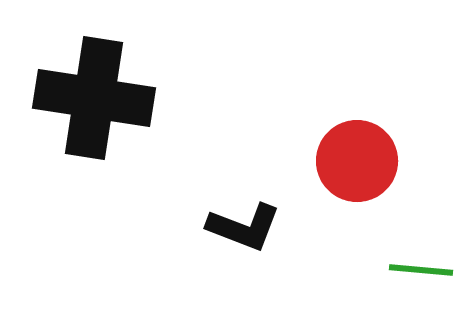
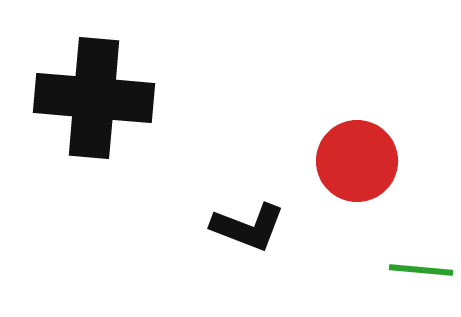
black cross: rotated 4 degrees counterclockwise
black L-shape: moved 4 px right
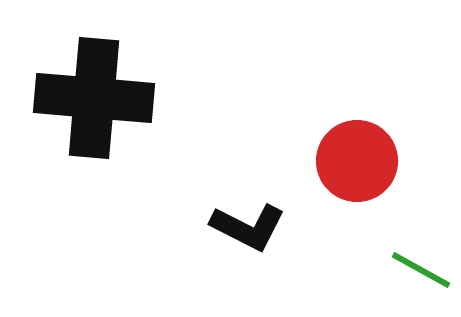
black L-shape: rotated 6 degrees clockwise
green line: rotated 24 degrees clockwise
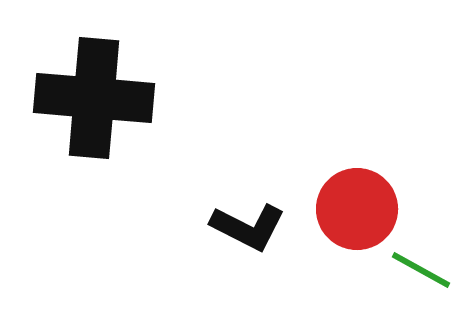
red circle: moved 48 px down
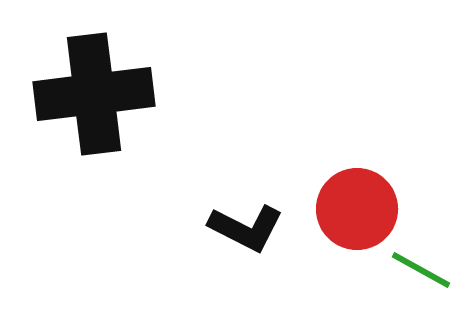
black cross: moved 4 px up; rotated 12 degrees counterclockwise
black L-shape: moved 2 px left, 1 px down
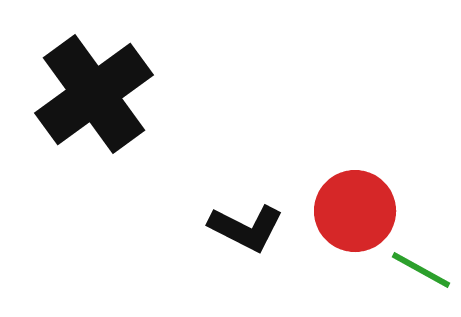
black cross: rotated 29 degrees counterclockwise
red circle: moved 2 px left, 2 px down
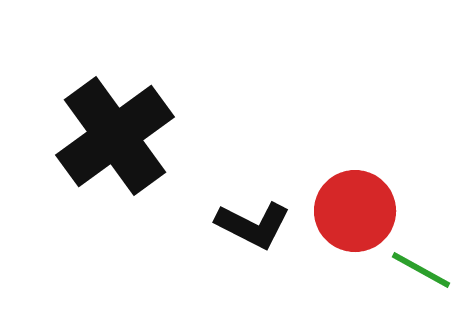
black cross: moved 21 px right, 42 px down
black L-shape: moved 7 px right, 3 px up
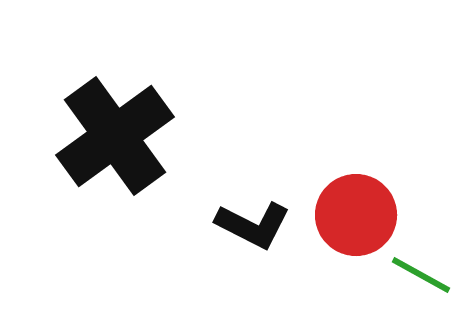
red circle: moved 1 px right, 4 px down
green line: moved 5 px down
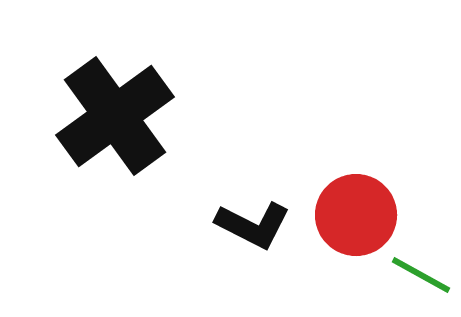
black cross: moved 20 px up
